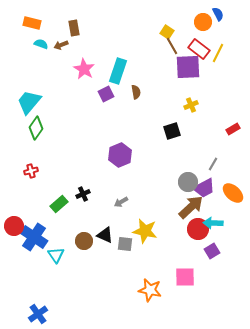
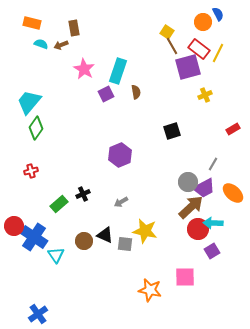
purple square at (188, 67): rotated 12 degrees counterclockwise
yellow cross at (191, 105): moved 14 px right, 10 px up
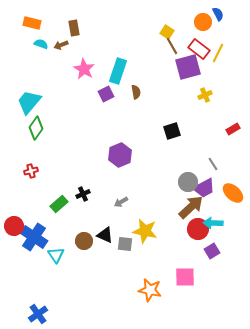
gray line at (213, 164): rotated 64 degrees counterclockwise
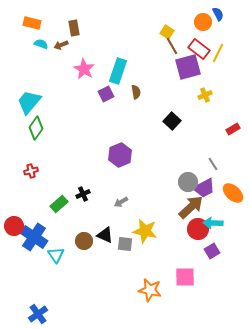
black square at (172, 131): moved 10 px up; rotated 30 degrees counterclockwise
